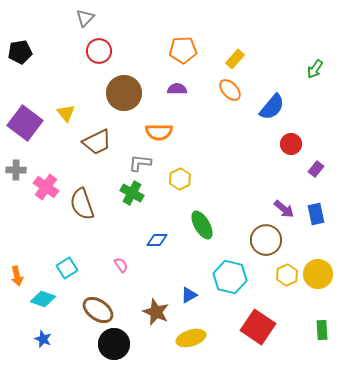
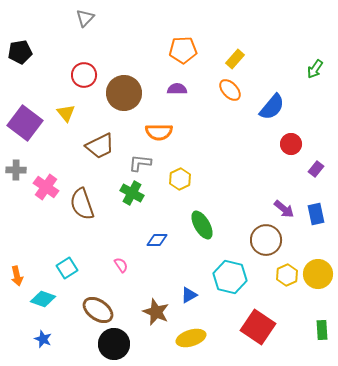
red circle at (99, 51): moved 15 px left, 24 px down
brown trapezoid at (97, 142): moved 3 px right, 4 px down
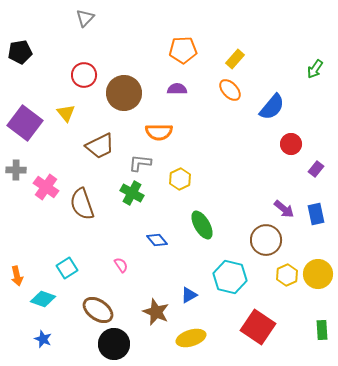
blue diamond at (157, 240): rotated 50 degrees clockwise
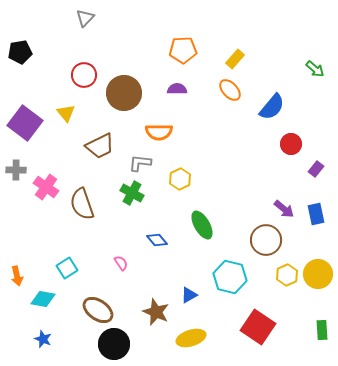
green arrow at (315, 69): rotated 84 degrees counterclockwise
pink semicircle at (121, 265): moved 2 px up
cyan diamond at (43, 299): rotated 10 degrees counterclockwise
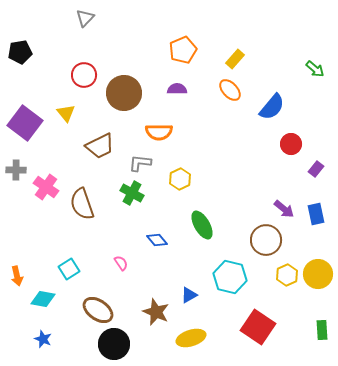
orange pentagon at (183, 50): rotated 20 degrees counterclockwise
cyan square at (67, 268): moved 2 px right, 1 px down
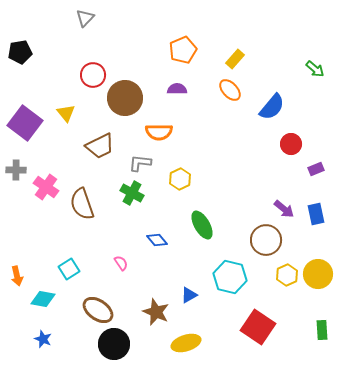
red circle at (84, 75): moved 9 px right
brown circle at (124, 93): moved 1 px right, 5 px down
purple rectangle at (316, 169): rotated 28 degrees clockwise
yellow ellipse at (191, 338): moved 5 px left, 5 px down
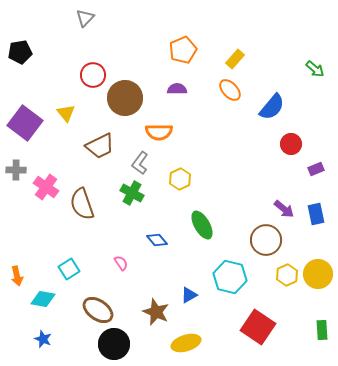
gray L-shape at (140, 163): rotated 60 degrees counterclockwise
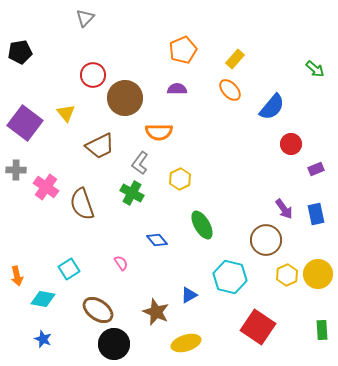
purple arrow at (284, 209): rotated 15 degrees clockwise
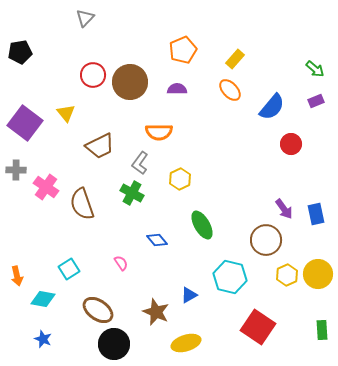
brown circle at (125, 98): moved 5 px right, 16 px up
purple rectangle at (316, 169): moved 68 px up
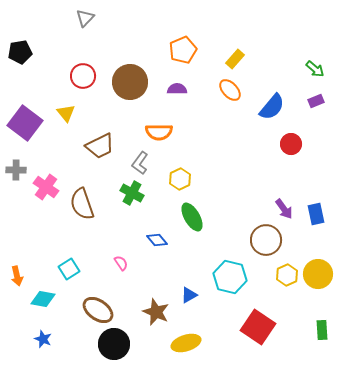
red circle at (93, 75): moved 10 px left, 1 px down
green ellipse at (202, 225): moved 10 px left, 8 px up
